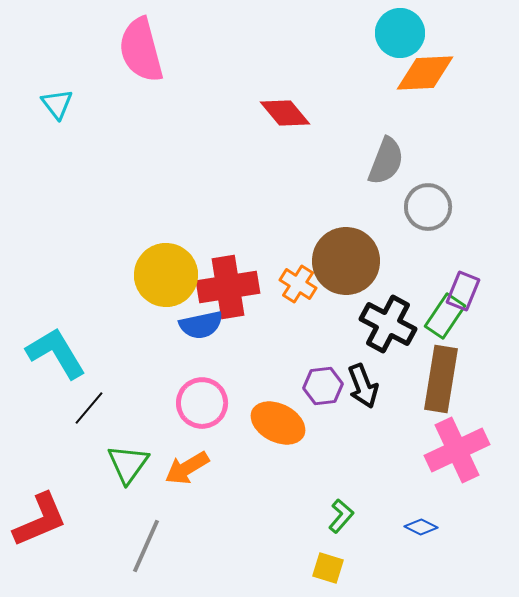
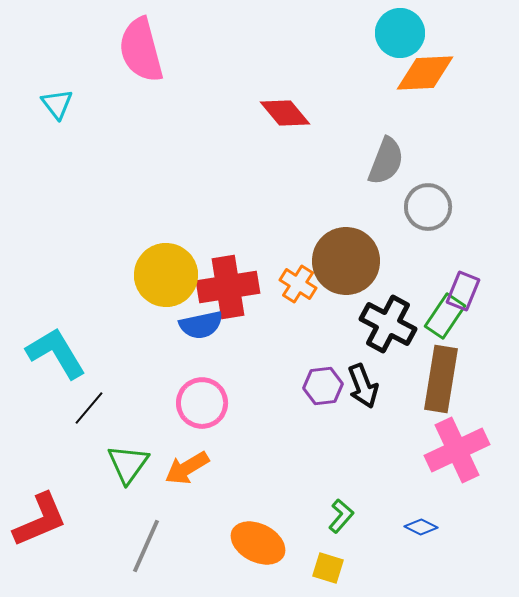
orange ellipse: moved 20 px left, 120 px down
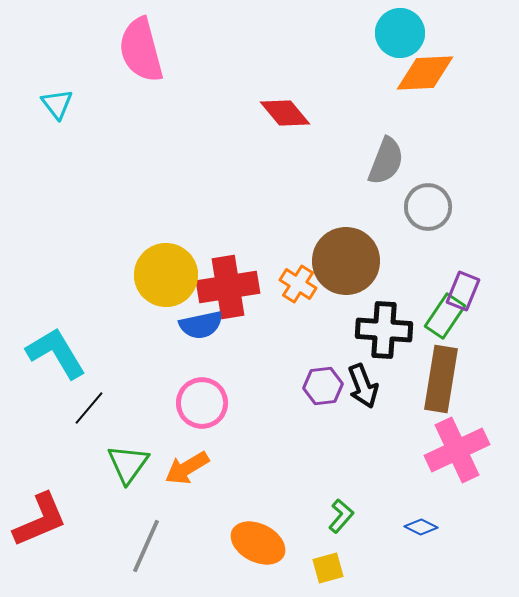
black cross: moved 4 px left, 6 px down; rotated 24 degrees counterclockwise
yellow square: rotated 32 degrees counterclockwise
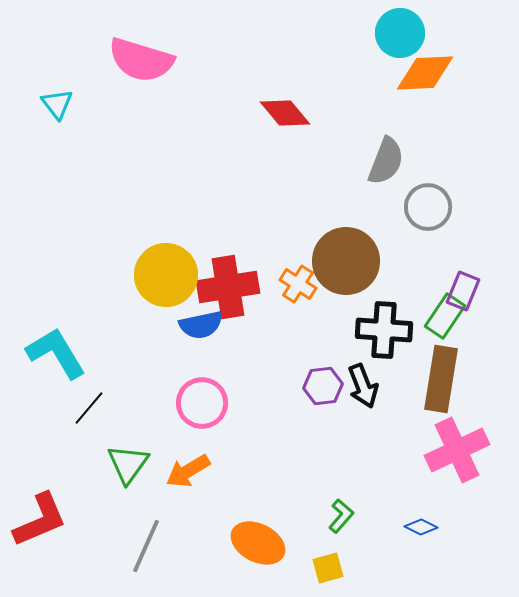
pink semicircle: moved 10 px down; rotated 58 degrees counterclockwise
orange arrow: moved 1 px right, 3 px down
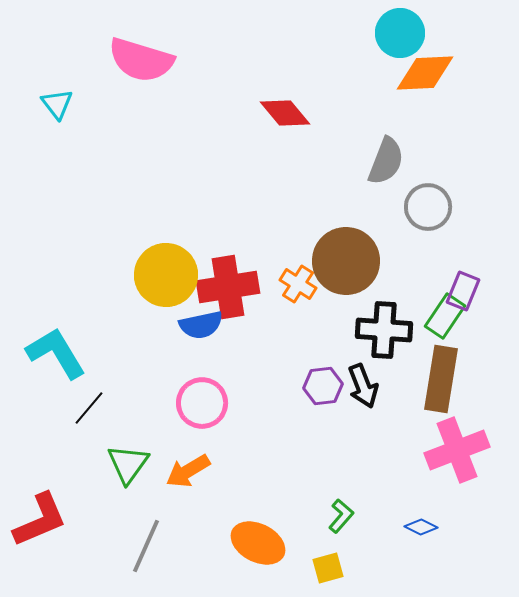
pink cross: rotated 4 degrees clockwise
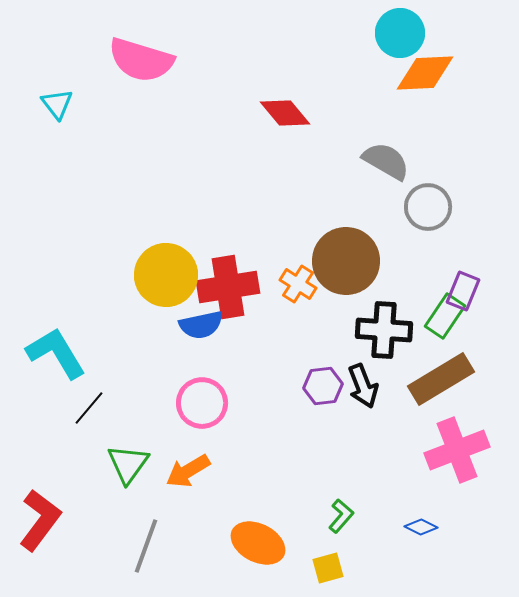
gray semicircle: rotated 81 degrees counterclockwise
brown rectangle: rotated 50 degrees clockwise
red L-shape: rotated 30 degrees counterclockwise
gray line: rotated 4 degrees counterclockwise
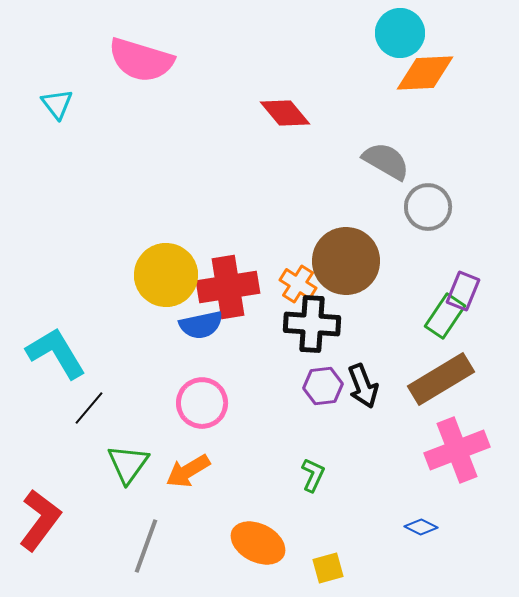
black cross: moved 72 px left, 6 px up
green L-shape: moved 28 px left, 41 px up; rotated 16 degrees counterclockwise
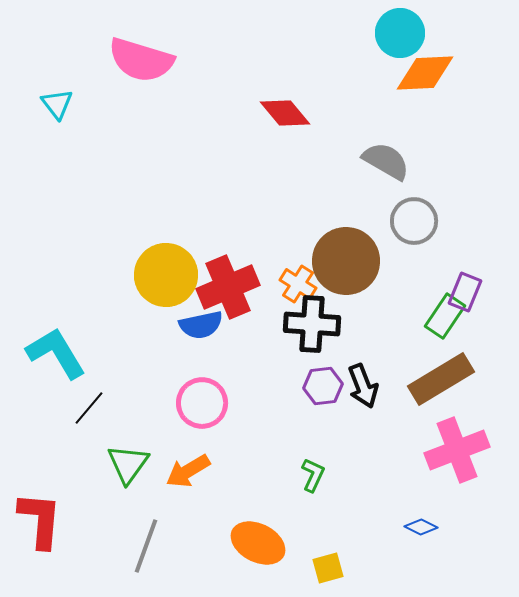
gray circle: moved 14 px left, 14 px down
red cross: rotated 14 degrees counterclockwise
purple rectangle: moved 2 px right, 1 px down
red L-shape: rotated 32 degrees counterclockwise
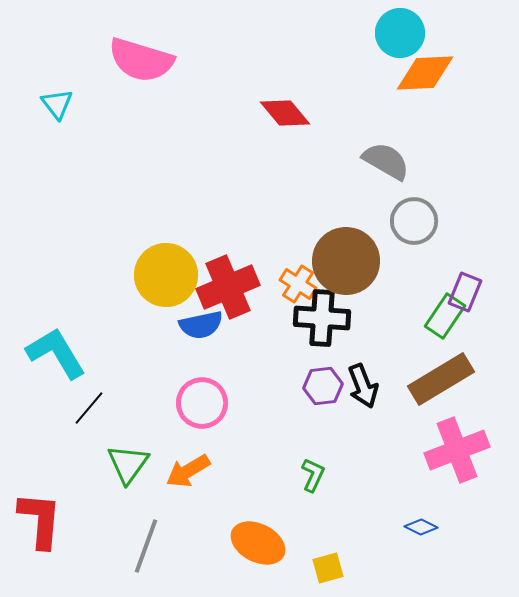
black cross: moved 10 px right, 6 px up
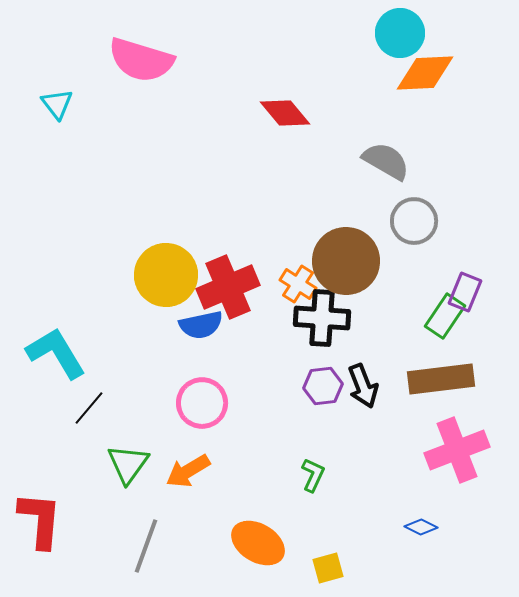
brown rectangle: rotated 24 degrees clockwise
orange ellipse: rotated 4 degrees clockwise
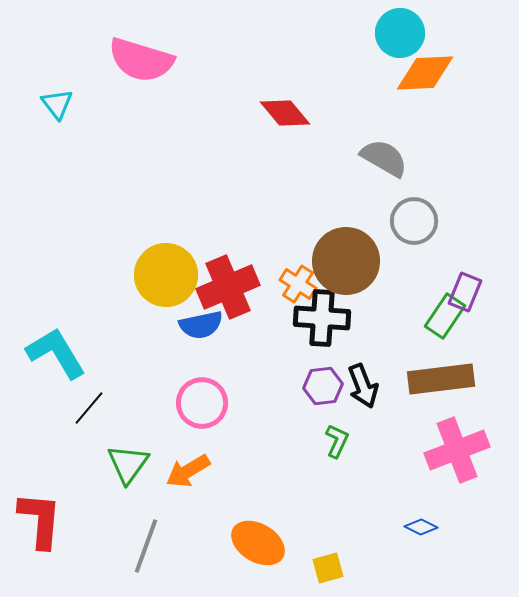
gray semicircle: moved 2 px left, 3 px up
green L-shape: moved 24 px right, 34 px up
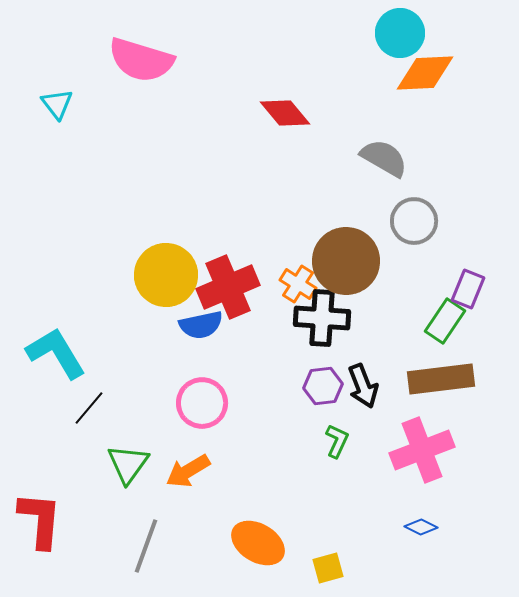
purple rectangle: moved 3 px right, 3 px up
green rectangle: moved 5 px down
pink cross: moved 35 px left
